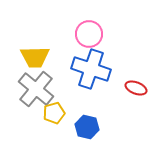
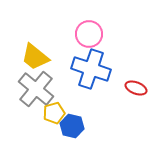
yellow trapezoid: rotated 40 degrees clockwise
blue hexagon: moved 15 px left, 1 px up
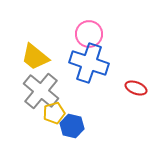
blue cross: moved 2 px left, 6 px up
gray cross: moved 5 px right, 2 px down
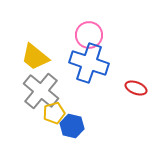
pink circle: moved 1 px down
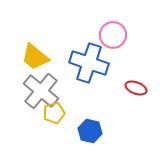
pink circle: moved 24 px right
blue hexagon: moved 18 px right, 5 px down
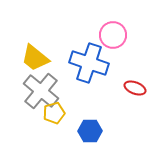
yellow trapezoid: moved 1 px down
red ellipse: moved 1 px left
blue hexagon: rotated 15 degrees counterclockwise
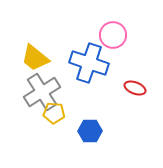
gray cross: moved 1 px right, 1 px down; rotated 18 degrees clockwise
yellow pentagon: rotated 20 degrees clockwise
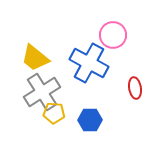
blue cross: rotated 9 degrees clockwise
red ellipse: rotated 60 degrees clockwise
blue hexagon: moved 11 px up
